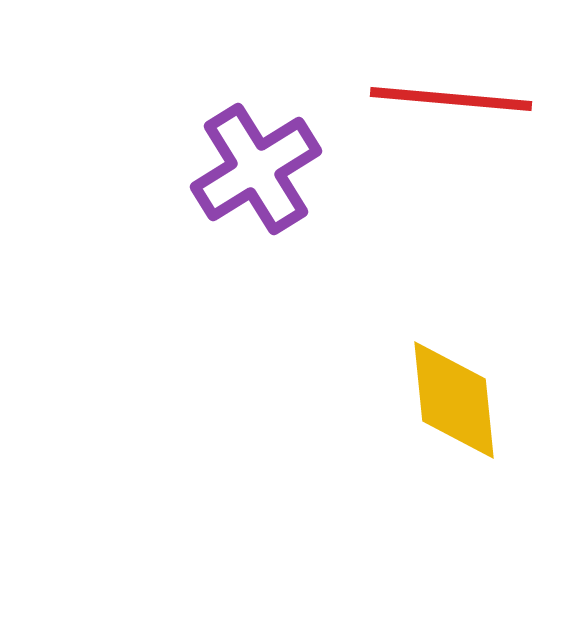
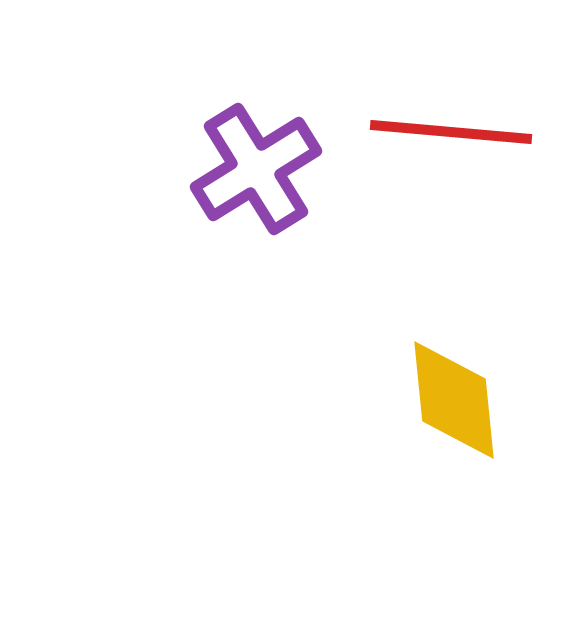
red line: moved 33 px down
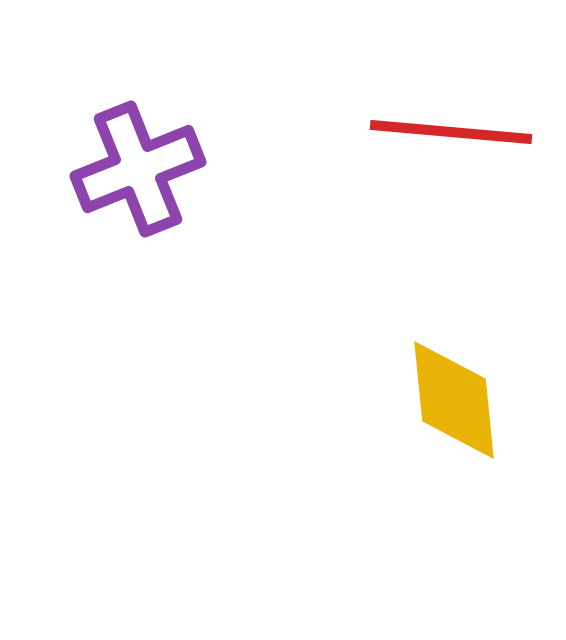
purple cross: moved 118 px left; rotated 10 degrees clockwise
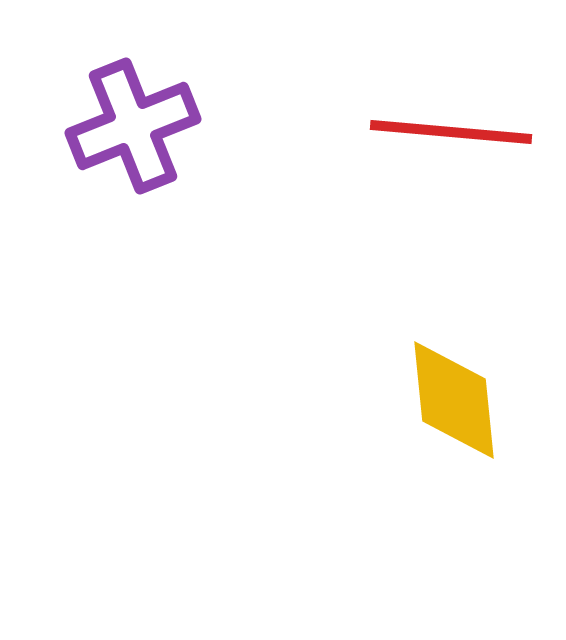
purple cross: moved 5 px left, 43 px up
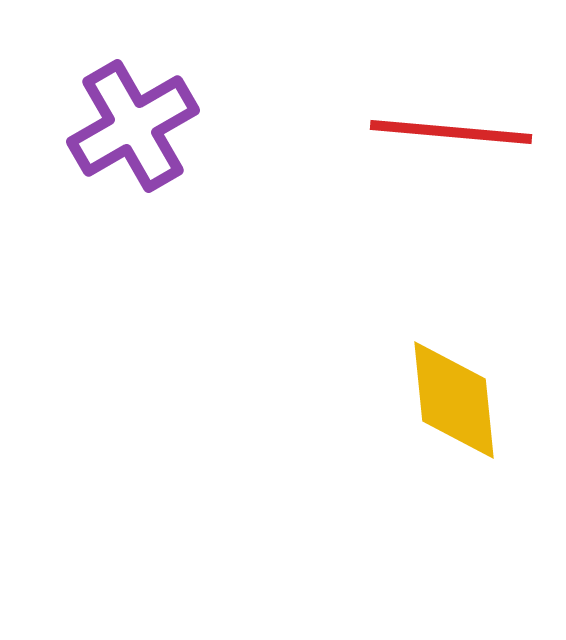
purple cross: rotated 8 degrees counterclockwise
